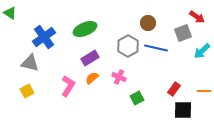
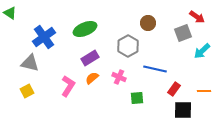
blue line: moved 1 px left, 21 px down
green square: rotated 24 degrees clockwise
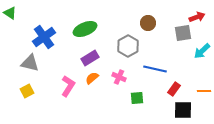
red arrow: rotated 56 degrees counterclockwise
gray square: rotated 12 degrees clockwise
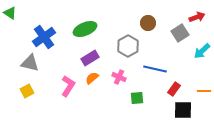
gray square: moved 3 px left; rotated 24 degrees counterclockwise
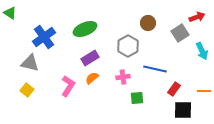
cyan arrow: rotated 72 degrees counterclockwise
pink cross: moved 4 px right; rotated 32 degrees counterclockwise
yellow square: moved 1 px up; rotated 24 degrees counterclockwise
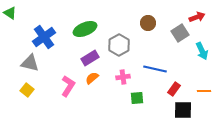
gray hexagon: moved 9 px left, 1 px up
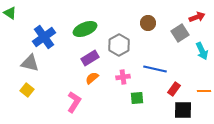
pink L-shape: moved 6 px right, 16 px down
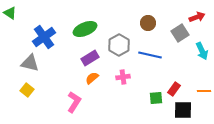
blue line: moved 5 px left, 14 px up
green square: moved 19 px right
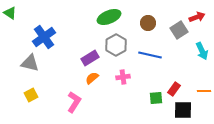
green ellipse: moved 24 px right, 12 px up
gray square: moved 1 px left, 3 px up
gray hexagon: moved 3 px left
yellow square: moved 4 px right, 5 px down; rotated 24 degrees clockwise
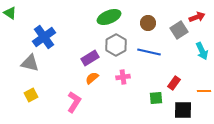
blue line: moved 1 px left, 3 px up
red rectangle: moved 6 px up
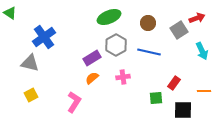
red arrow: moved 1 px down
purple rectangle: moved 2 px right
